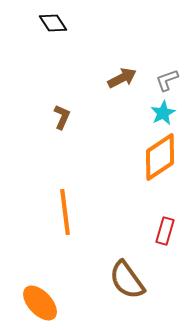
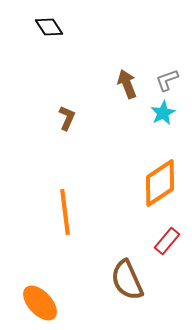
black diamond: moved 4 px left, 4 px down
brown arrow: moved 5 px right, 6 px down; rotated 84 degrees counterclockwise
brown L-shape: moved 5 px right, 1 px down
orange diamond: moved 26 px down
red rectangle: moved 2 px right, 10 px down; rotated 24 degrees clockwise
brown semicircle: rotated 12 degrees clockwise
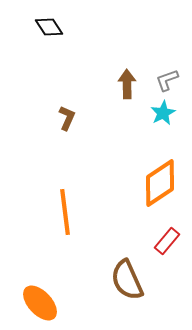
brown arrow: rotated 20 degrees clockwise
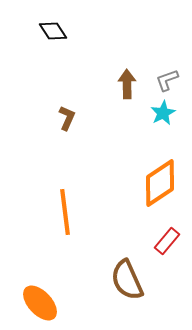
black diamond: moved 4 px right, 4 px down
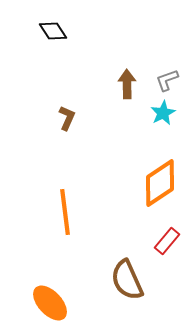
orange ellipse: moved 10 px right
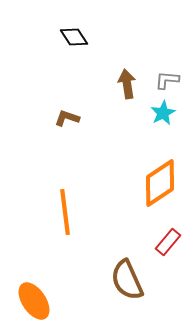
black diamond: moved 21 px right, 6 px down
gray L-shape: rotated 25 degrees clockwise
brown arrow: rotated 8 degrees counterclockwise
brown L-shape: rotated 95 degrees counterclockwise
red rectangle: moved 1 px right, 1 px down
orange ellipse: moved 16 px left, 2 px up; rotated 9 degrees clockwise
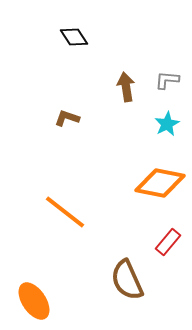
brown arrow: moved 1 px left, 3 px down
cyan star: moved 4 px right, 11 px down
orange diamond: rotated 45 degrees clockwise
orange line: rotated 45 degrees counterclockwise
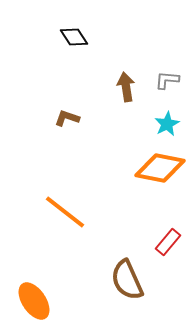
orange diamond: moved 15 px up
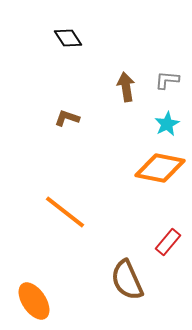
black diamond: moved 6 px left, 1 px down
